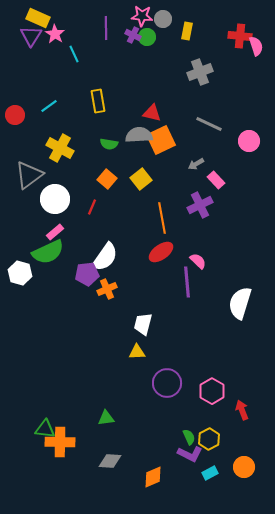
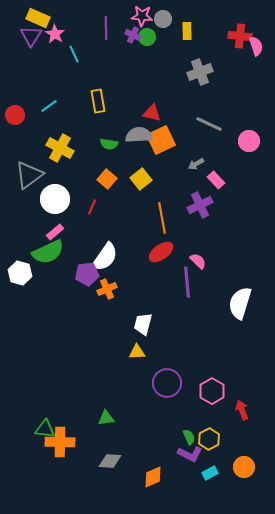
yellow rectangle at (187, 31): rotated 12 degrees counterclockwise
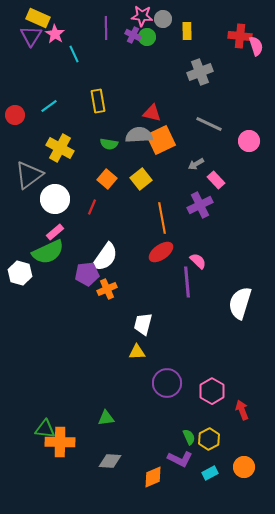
purple L-shape at (190, 454): moved 10 px left, 5 px down
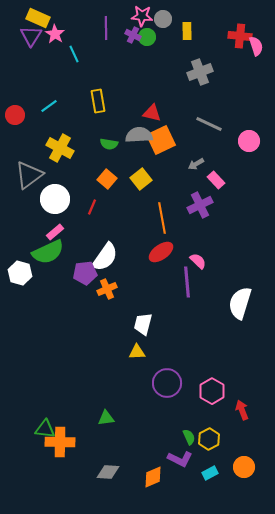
purple pentagon at (87, 274): moved 2 px left, 1 px up
gray diamond at (110, 461): moved 2 px left, 11 px down
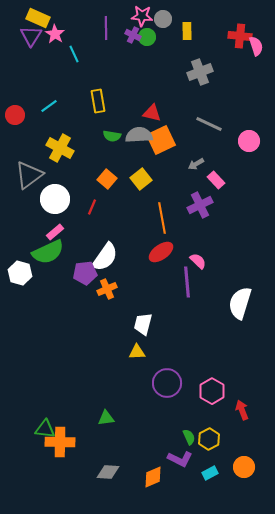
green semicircle at (109, 144): moved 3 px right, 8 px up
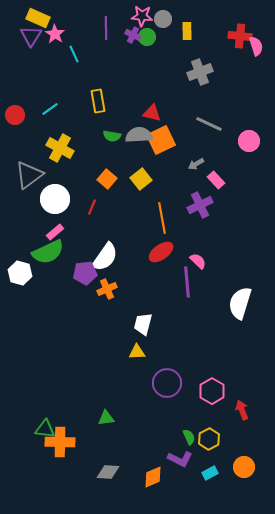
cyan line at (49, 106): moved 1 px right, 3 px down
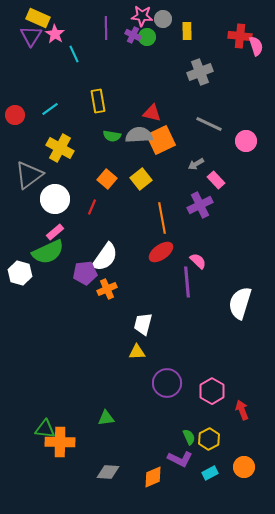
pink circle at (249, 141): moved 3 px left
